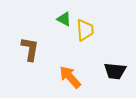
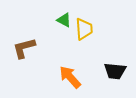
green triangle: moved 1 px down
yellow trapezoid: moved 1 px left, 1 px up
brown L-shape: moved 6 px left, 1 px up; rotated 115 degrees counterclockwise
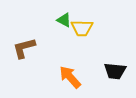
yellow trapezoid: moved 2 px left, 1 px up; rotated 95 degrees clockwise
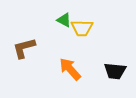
orange arrow: moved 8 px up
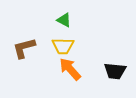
yellow trapezoid: moved 19 px left, 18 px down
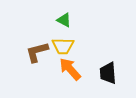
brown L-shape: moved 13 px right, 4 px down
black trapezoid: moved 7 px left, 2 px down; rotated 80 degrees clockwise
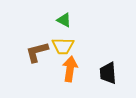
orange arrow: rotated 50 degrees clockwise
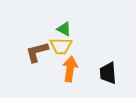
green triangle: moved 9 px down
yellow trapezoid: moved 2 px left
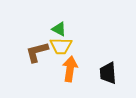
green triangle: moved 5 px left
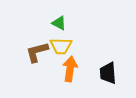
green triangle: moved 6 px up
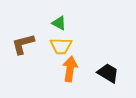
brown L-shape: moved 14 px left, 8 px up
black trapezoid: rotated 125 degrees clockwise
